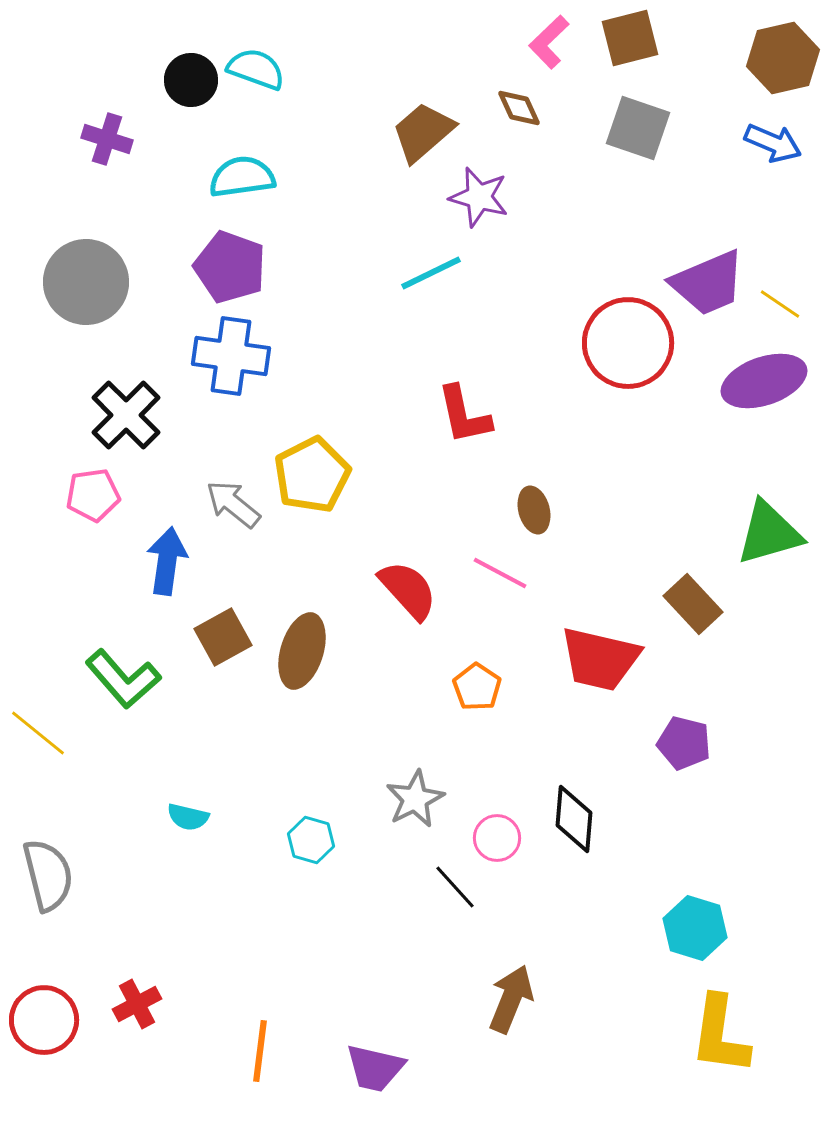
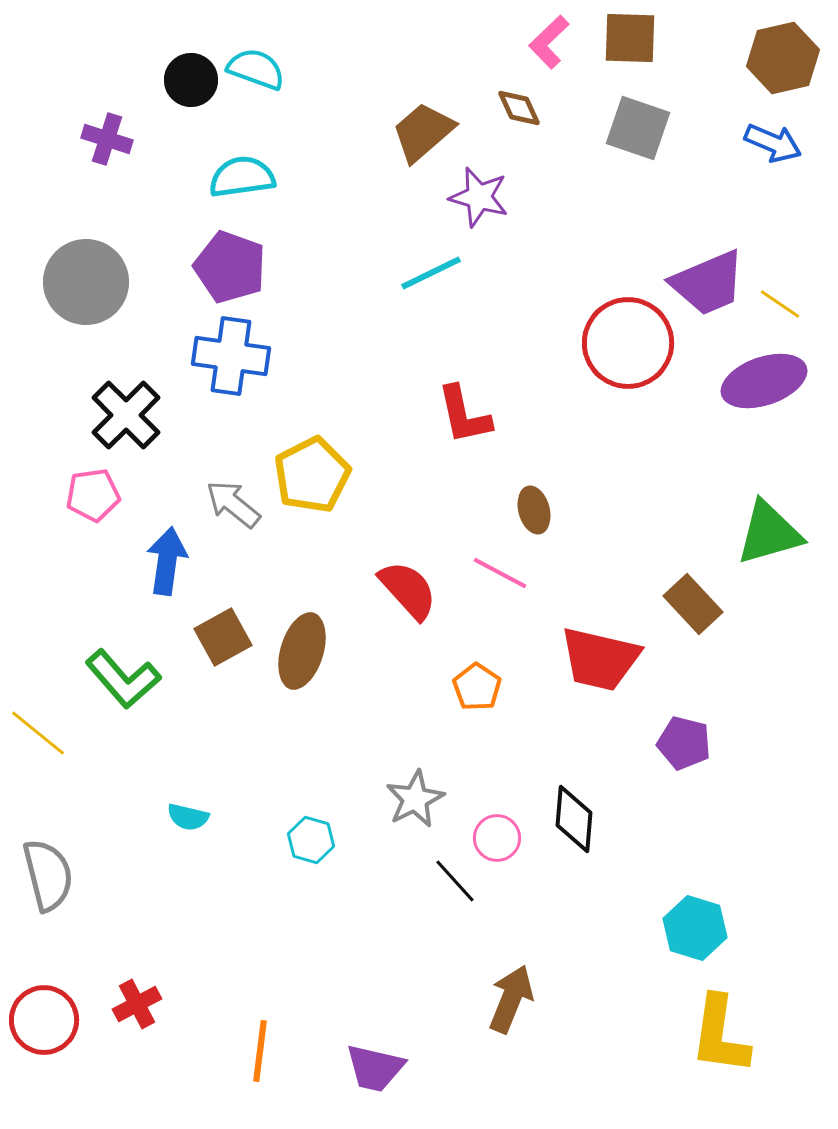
brown square at (630, 38): rotated 16 degrees clockwise
black line at (455, 887): moved 6 px up
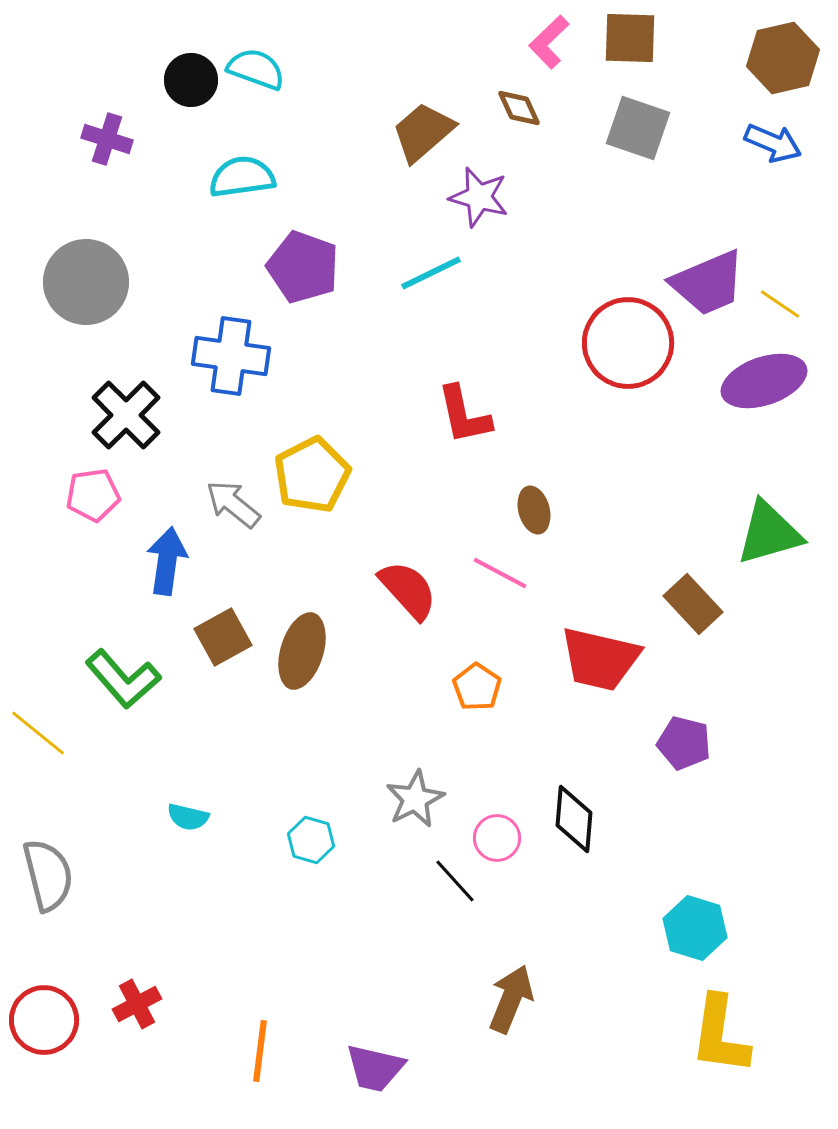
purple pentagon at (230, 267): moved 73 px right
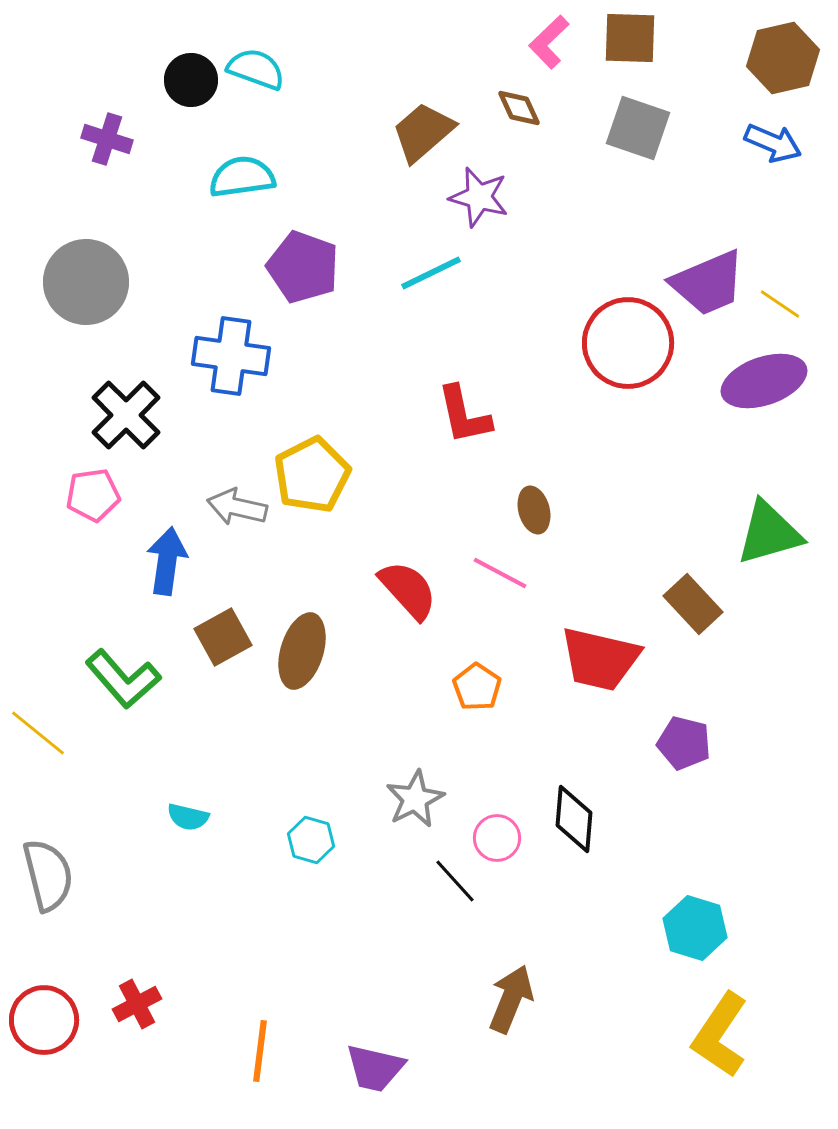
gray arrow at (233, 504): moved 4 px right, 3 px down; rotated 26 degrees counterclockwise
yellow L-shape at (720, 1035): rotated 26 degrees clockwise
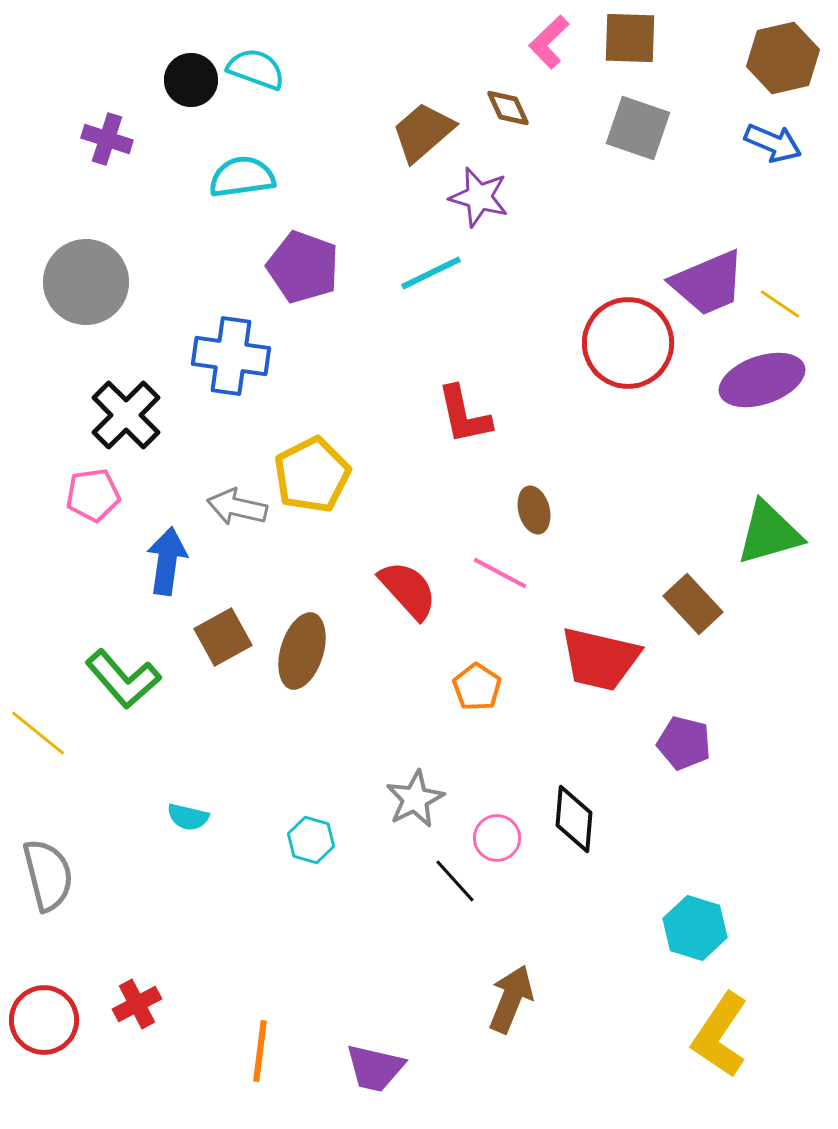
brown diamond at (519, 108): moved 11 px left
purple ellipse at (764, 381): moved 2 px left, 1 px up
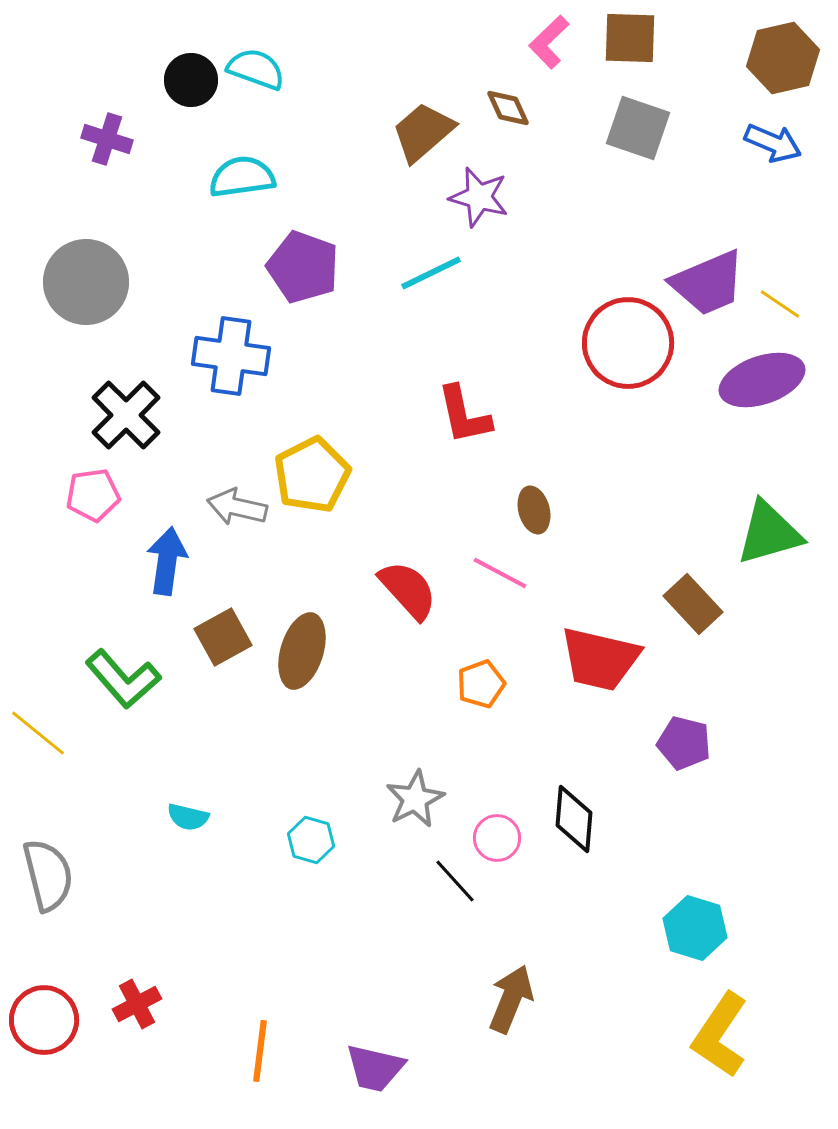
orange pentagon at (477, 687): moved 4 px right, 3 px up; rotated 18 degrees clockwise
